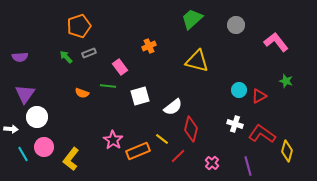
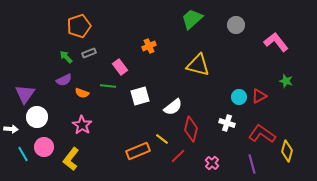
purple semicircle: moved 44 px right, 23 px down; rotated 21 degrees counterclockwise
yellow triangle: moved 1 px right, 4 px down
cyan circle: moved 7 px down
white cross: moved 8 px left, 1 px up
pink star: moved 31 px left, 15 px up
purple line: moved 4 px right, 2 px up
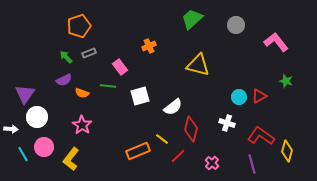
red L-shape: moved 1 px left, 2 px down
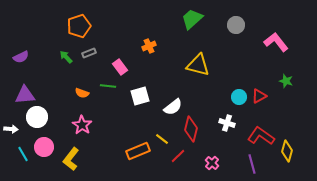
purple semicircle: moved 43 px left, 23 px up
purple triangle: moved 1 px down; rotated 50 degrees clockwise
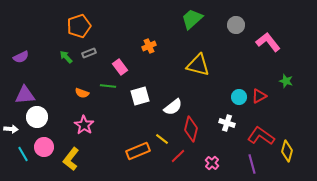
pink L-shape: moved 8 px left
pink star: moved 2 px right
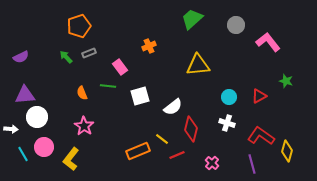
yellow triangle: rotated 20 degrees counterclockwise
orange semicircle: rotated 48 degrees clockwise
cyan circle: moved 10 px left
pink star: moved 1 px down
red line: moved 1 px left, 1 px up; rotated 21 degrees clockwise
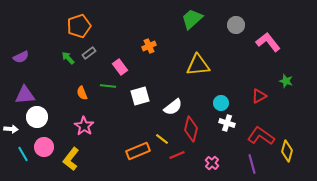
gray rectangle: rotated 16 degrees counterclockwise
green arrow: moved 2 px right, 1 px down
cyan circle: moved 8 px left, 6 px down
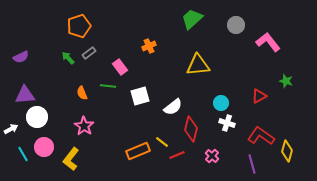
white arrow: rotated 32 degrees counterclockwise
yellow line: moved 3 px down
pink cross: moved 7 px up
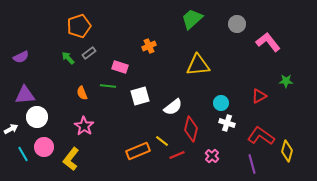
gray circle: moved 1 px right, 1 px up
pink rectangle: rotated 35 degrees counterclockwise
green star: rotated 16 degrees counterclockwise
yellow line: moved 1 px up
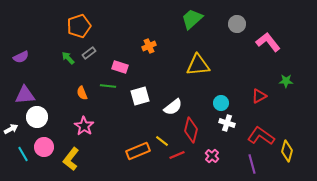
red diamond: moved 1 px down
